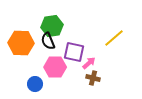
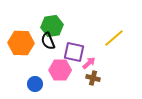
pink hexagon: moved 5 px right, 3 px down
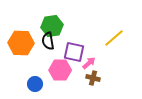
black semicircle: rotated 12 degrees clockwise
